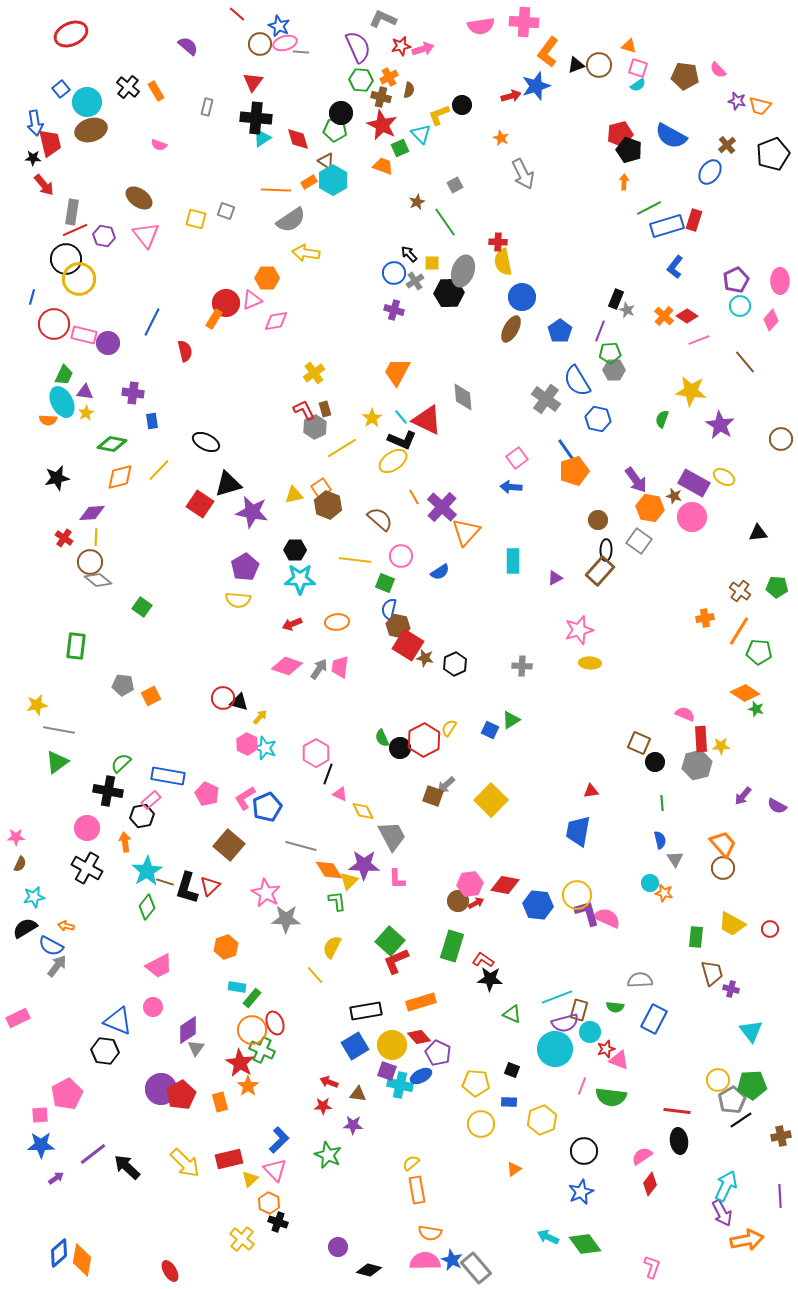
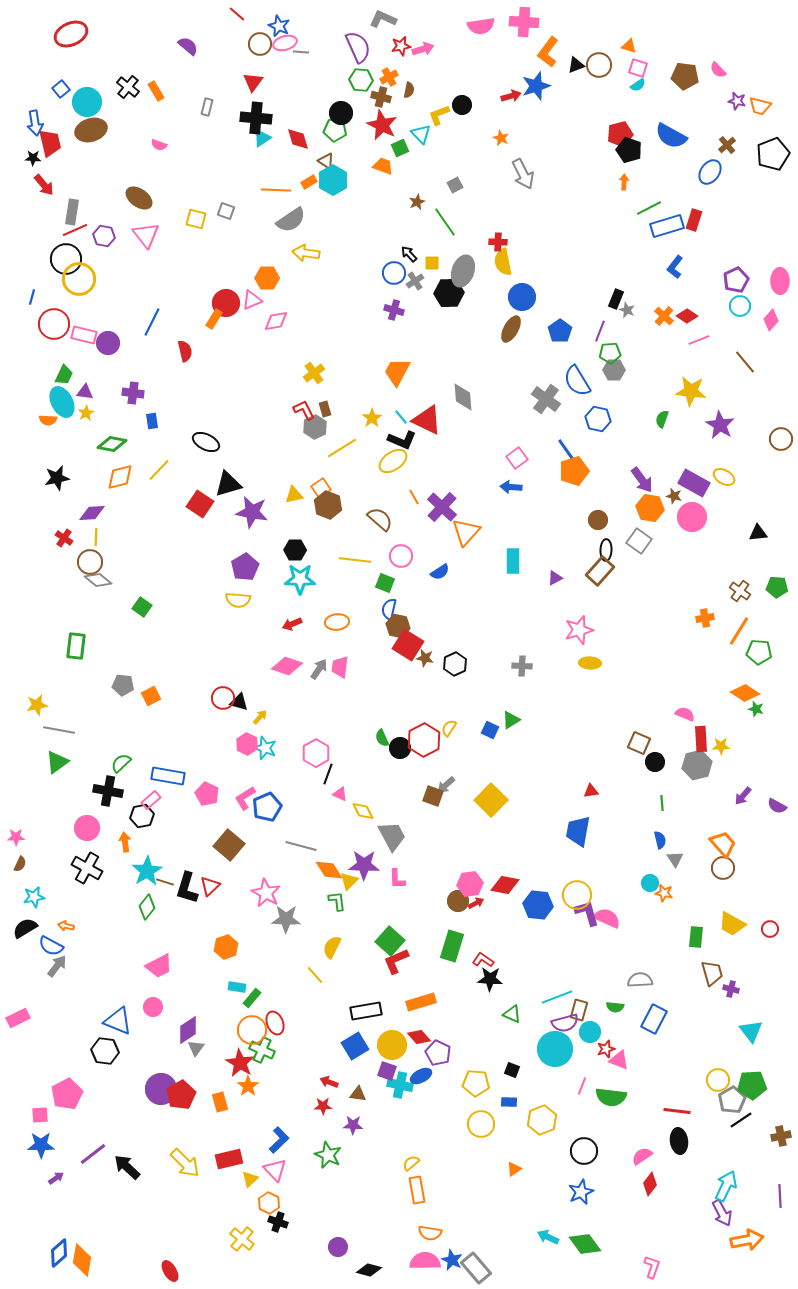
purple arrow at (636, 480): moved 6 px right
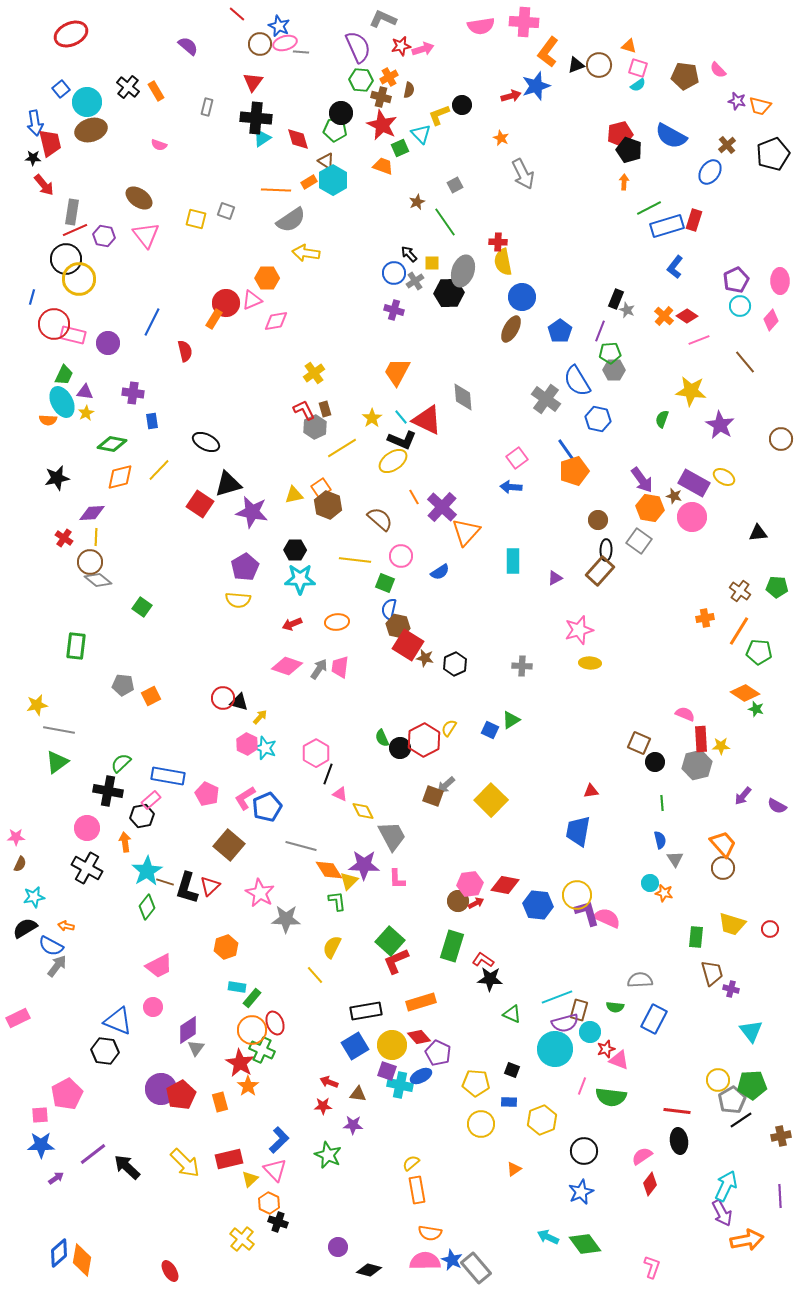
pink rectangle at (84, 335): moved 11 px left
pink star at (266, 893): moved 6 px left
yellow trapezoid at (732, 924): rotated 12 degrees counterclockwise
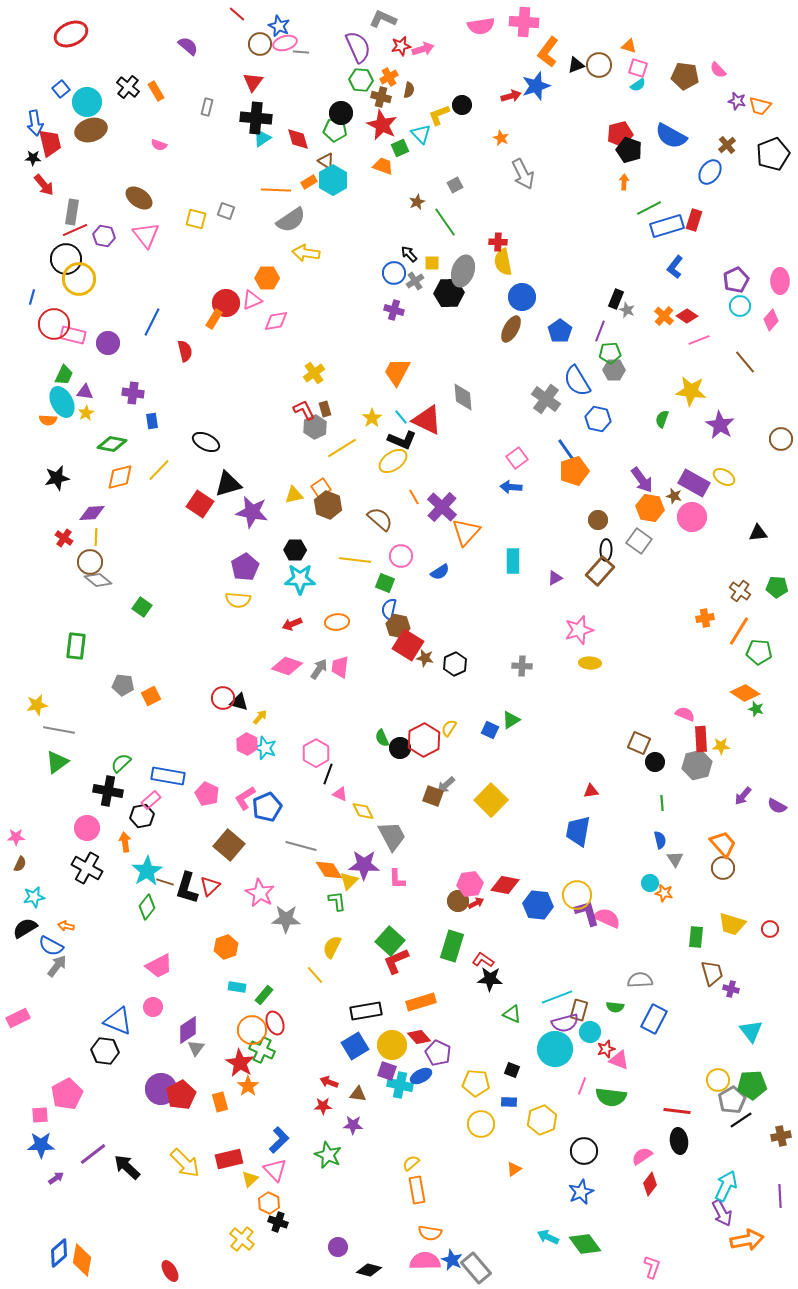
green rectangle at (252, 998): moved 12 px right, 3 px up
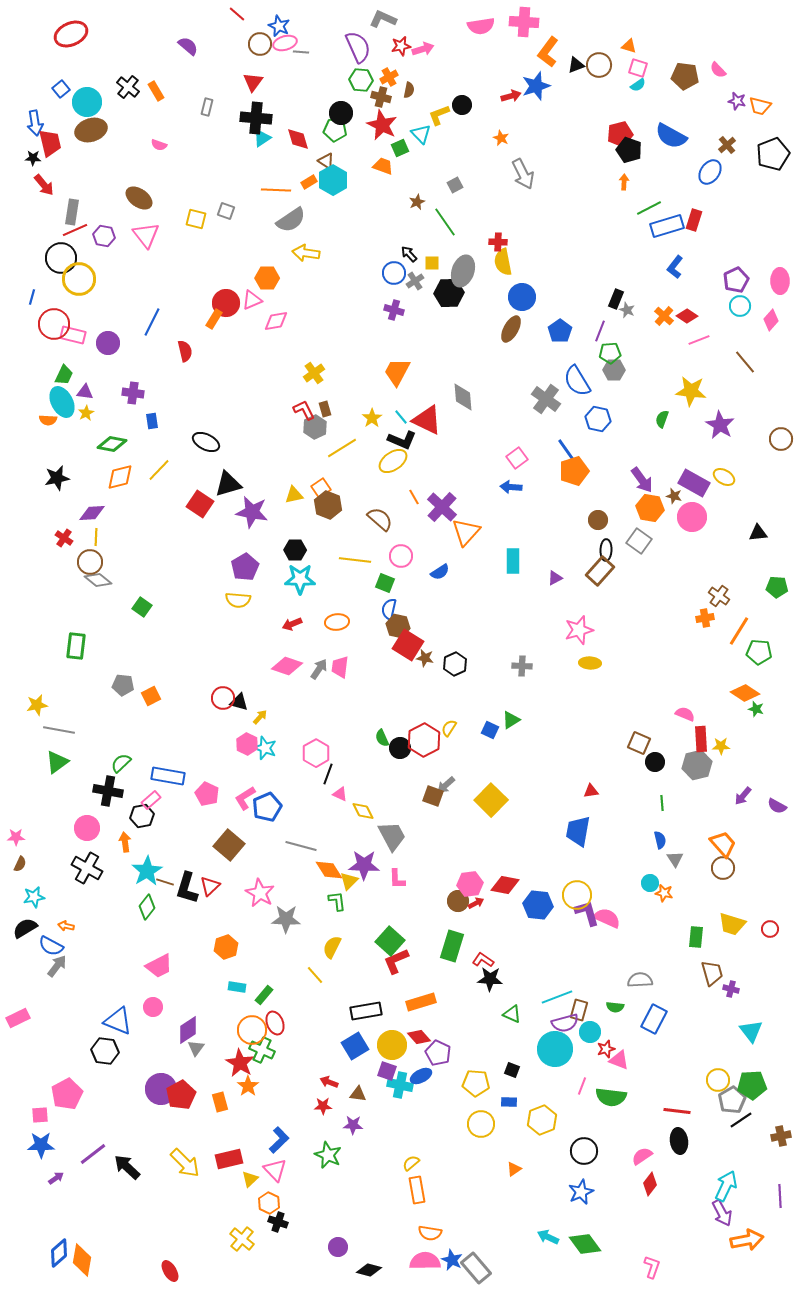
black circle at (66, 259): moved 5 px left, 1 px up
brown cross at (740, 591): moved 21 px left, 5 px down
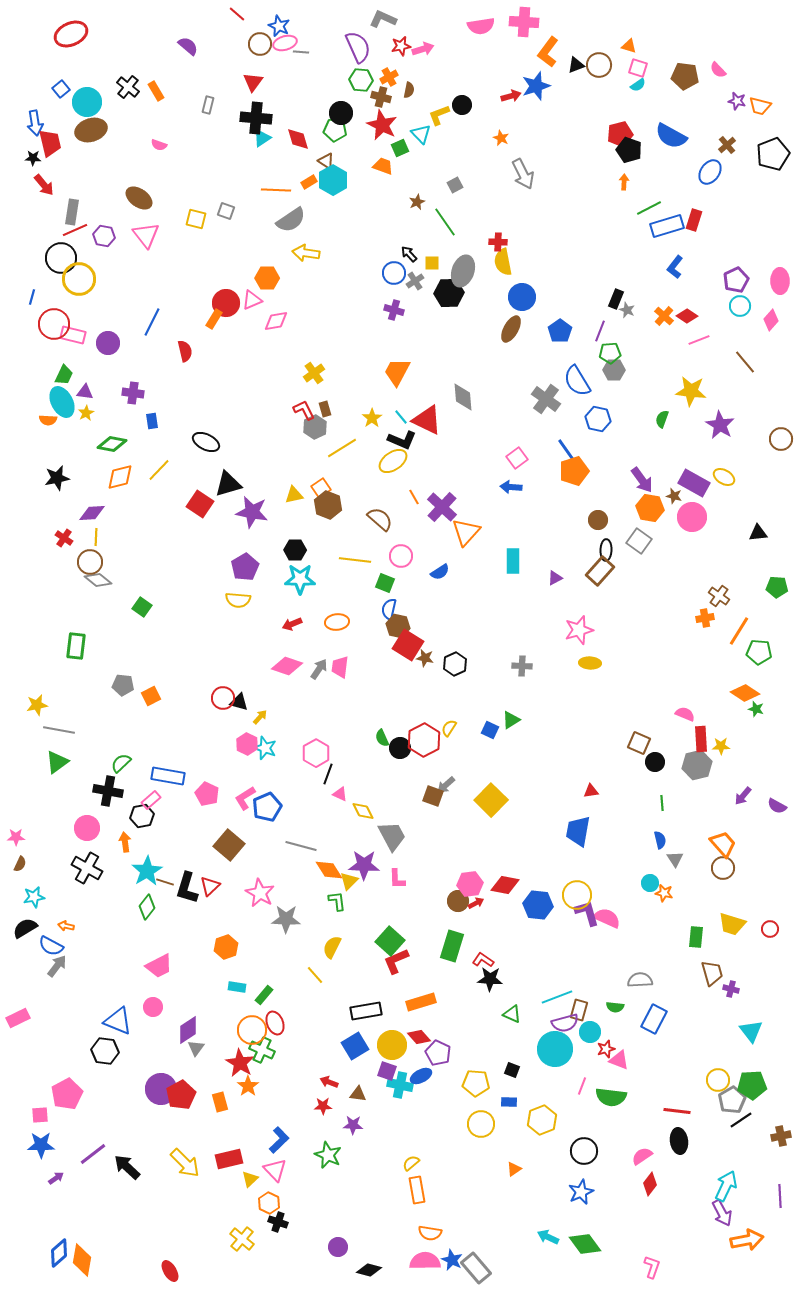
gray rectangle at (207, 107): moved 1 px right, 2 px up
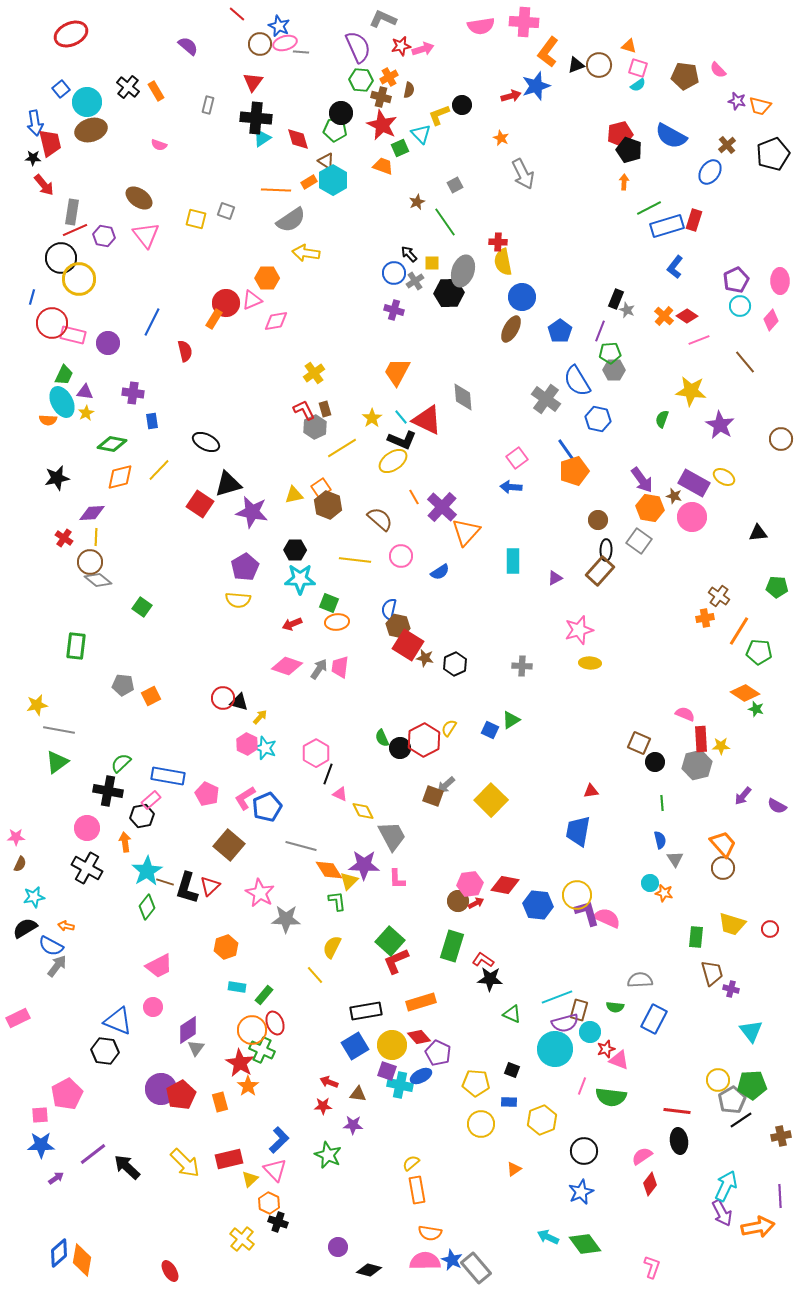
red circle at (54, 324): moved 2 px left, 1 px up
green square at (385, 583): moved 56 px left, 20 px down
orange arrow at (747, 1240): moved 11 px right, 13 px up
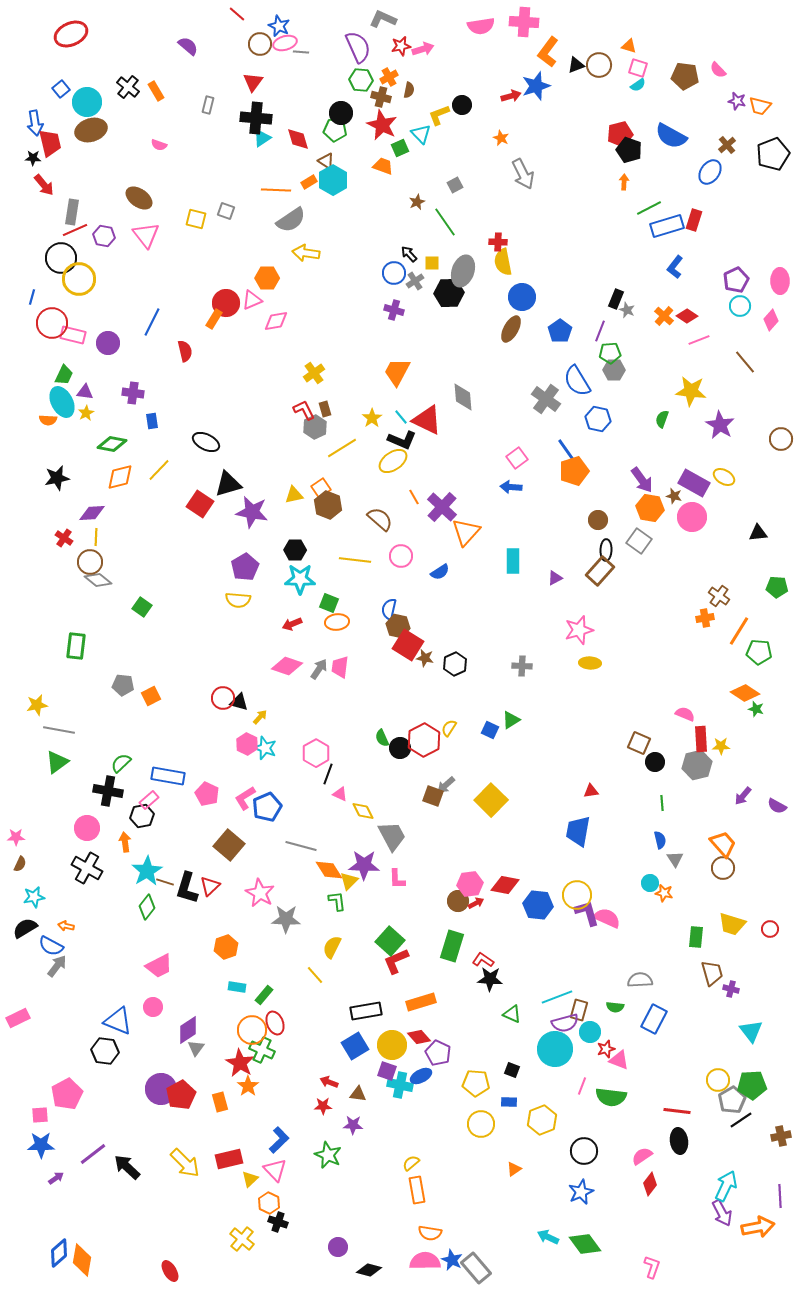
pink rectangle at (151, 800): moved 2 px left
